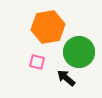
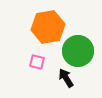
green circle: moved 1 px left, 1 px up
black arrow: rotated 18 degrees clockwise
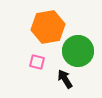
black arrow: moved 1 px left, 1 px down
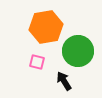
orange hexagon: moved 2 px left
black arrow: moved 1 px left, 2 px down
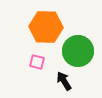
orange hexagon: rotated 12 degrees clockwise
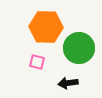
green circle: moved 1 px right, 3 px up
black arrow: moved 4 px right, 2 px down; rotated 66 degrees counterclockwise
